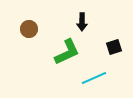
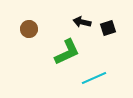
black arrow: rotated 102 degrees clockwise
black square: moved 6 px left, 19 px up
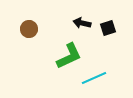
black arrow: moved 1 px down
green L-shape: moved 2 px right, 4 px down
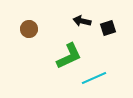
black arrow: moved 2 px up
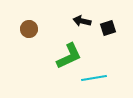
cyan line: rotated 15 degrees clockwise
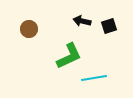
black square: moved 1 px right, 2 px up
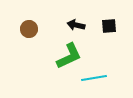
black arrow: moved 6 px left, 4 px down
black square: rotated 14 degrees clockwise
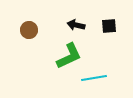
brown circle: moved 1 px down
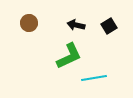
black square: rotated 28 degrees counterclockwise
brown circle: moved 7 px up
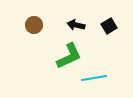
brown circle: moved 5 px right, 2 px down
